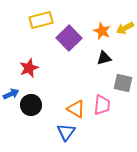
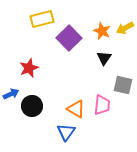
yellow rectangle: moved 1 px right, 1 px up
black triangle: rotated 42 degrees counterclockwise
gray square: moved 2 px down
black circle: moved 1 px right, 1 px down
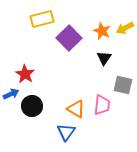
red star: moved 4 px left, 6 px down; rotated 18 degrees counterclockwise
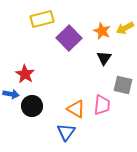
blue arrow: rotated 35 degrees clockwise
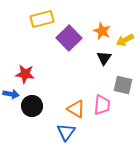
yellow arrow: moved 12 px down
red star: rotated 24 degrees counterclockwise
